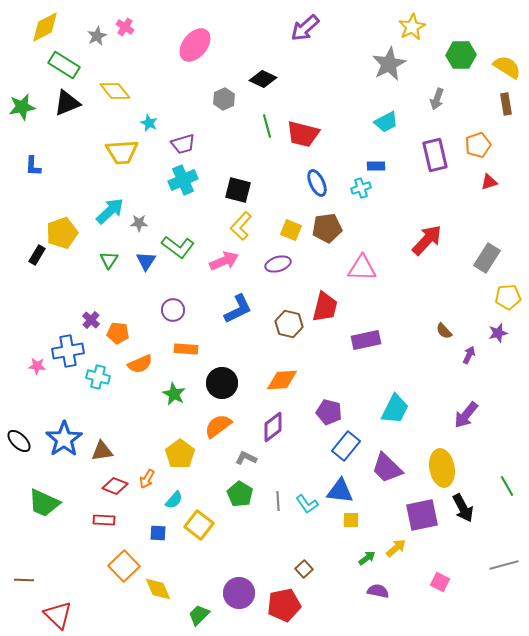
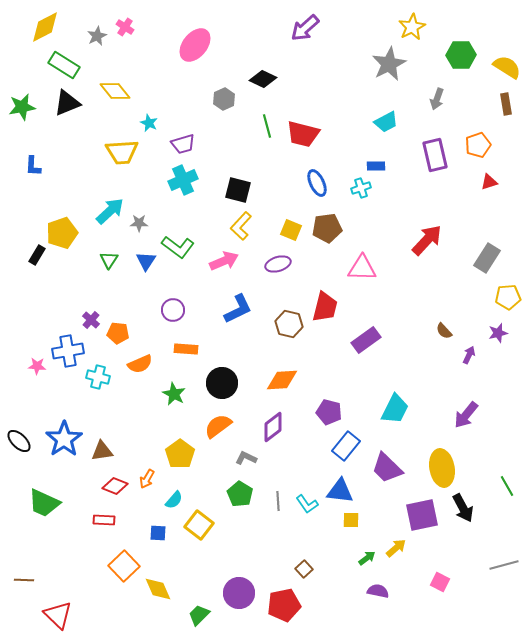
purple rectangle at (366, 340): rotated 24 degrees counterclockwise
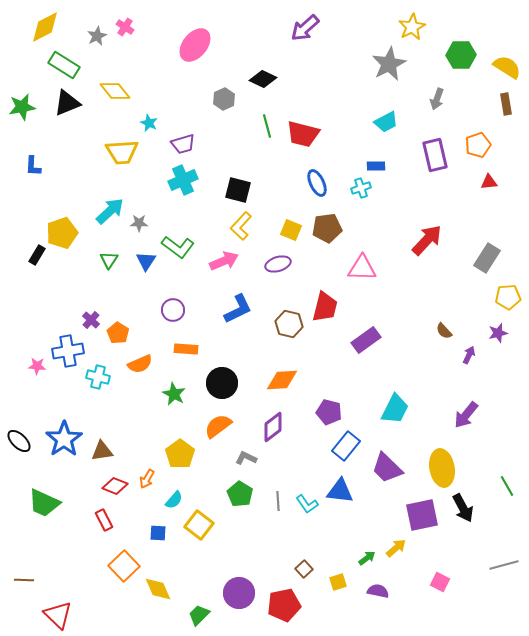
red triangle at (489, 182): rotated 12 degrees clockwise
orange pentagon at (118, 333): rotated 25 degrees clockwise
red rectangle at (104, 520): rotated 60 degrees clockwise
yellow square at (351, 520): moved 13 px left, 62 px down; rotated 18 degrees counterclockwise
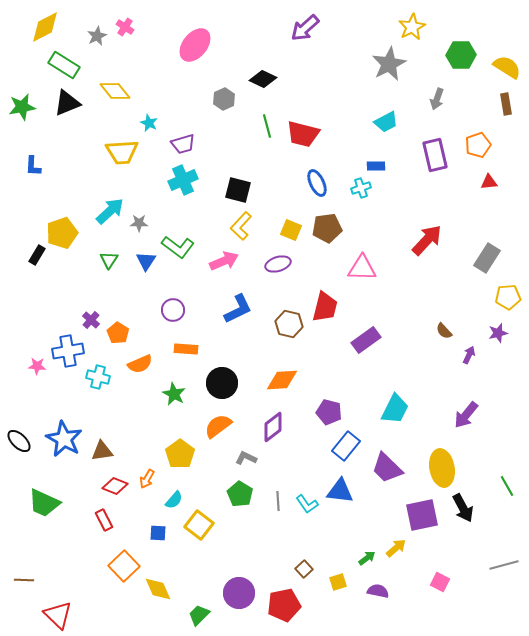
blue star at (64, 439): rotated 9 degrees counterclockwise
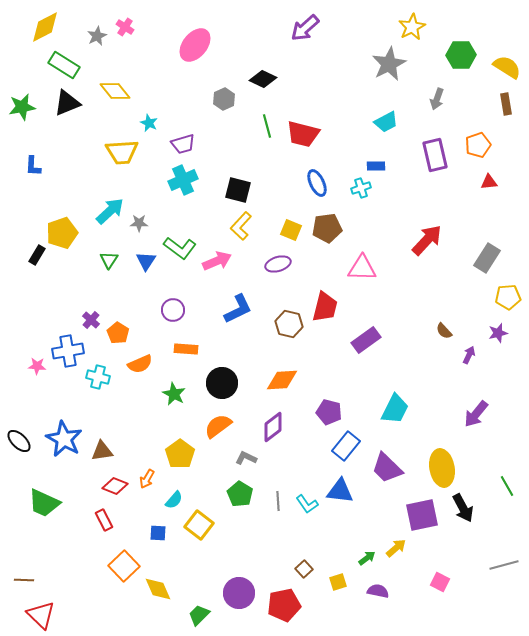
green L-shape at (178, 247): moved 2 px right, 1 px down
pink arrow at (224, 261): moved 7 px left
purple arrow at (466, 415): moved 10 px right, 1 px up
red triangle at (58, 615): moved 17 px left
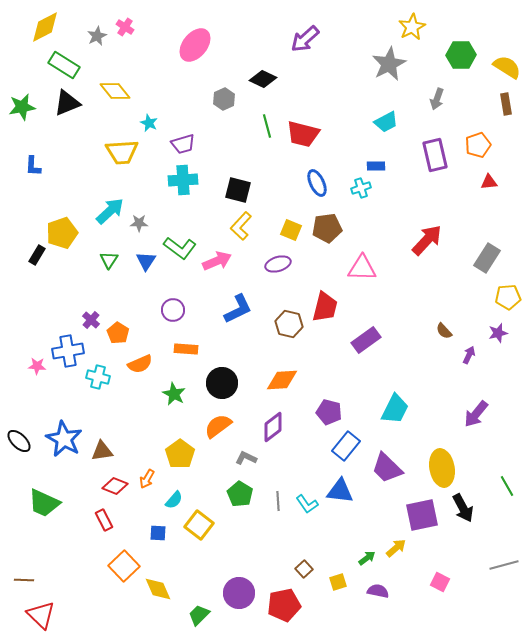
purple arrow at (305, 28): moved 11 px down
cyan cross at (183, 180): rotated 20 degrees clockwise
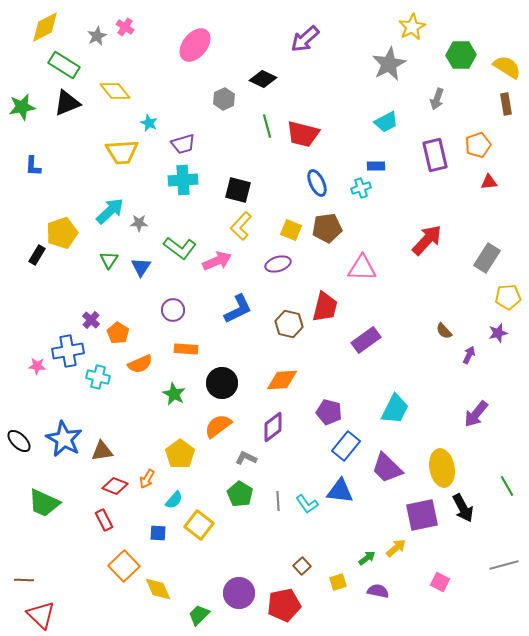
blue triangle at (146, 261): moved 5 px left, 6 px down
brown square at (304, 569): moved 2 px left, 3 px up
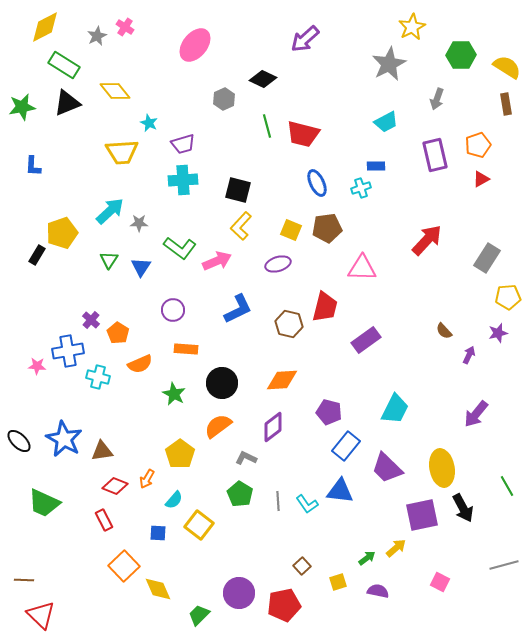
red triangle at (489, 182): moved 8 px left, 3 px up; rotated 24 degrees counterclockwise
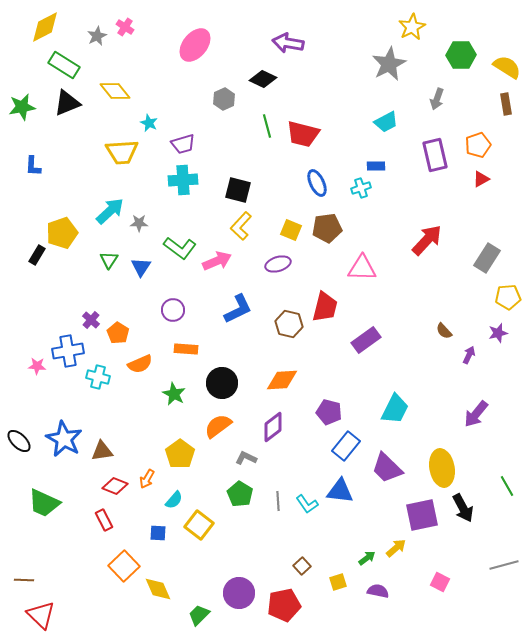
purple arrow at (305, 39): moved 17 px left, 4 px down; rotated 52 degrees clockwise
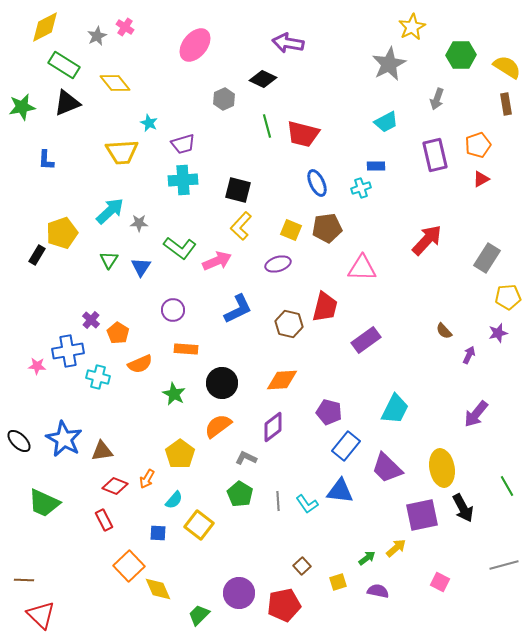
yellow diamond at (115, 91): moved 8 px up
blue L-shape at (33, 166): moved 13 px right, 6 px up
orange square at (124, 566): moved 5 px right
